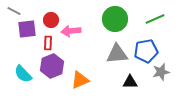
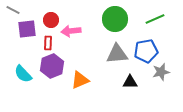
gray line: moved 1 px left, 1 px up
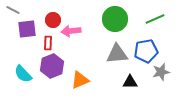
red circle: moved 2 px right
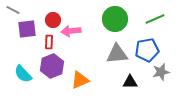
red rectangle: moved 1 px right, 1 px up
blue pentagon: moved 1 px right, 1 px up
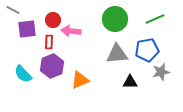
pink arrow: rotated 12 degrees clockwise
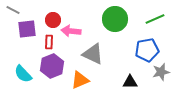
gray triangle: moved 24 px left; rotated 30 degrees clockwise
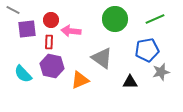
red circle: moved 2 px left
gray triangle: moved 9 px right, 4 px down; rotated 10 degrees clockwise
purple hexagon: rotated 25 degrees counterclockwise
